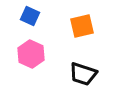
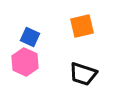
blue square: moved 21 px down
pink hexagon: moved 6 px left, 8 px down
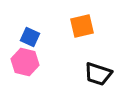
pink hexagon: rotated 12 degrees counterclockwise
black trapezoid: moved 15 px right
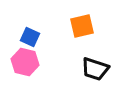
black trapezoid: moved 3 px left, 5 px up
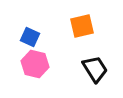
pink hexagon: moved 10 px right, 2 px down
black trapezoid: rotated 140 degrees counterclockwise
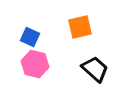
orange square: moved 2 px left, 1 px down
black trapezoid: rotated 16 degrees counterclockwise
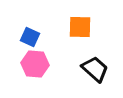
orange square: rotated 15 degrees clockwise
pink hexagon: rotated 8 degrees counterclockwise
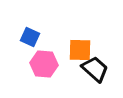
orange square: moved 23 px down
pink hexagon: moved 9 px right
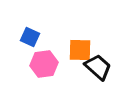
pink hexagon: rotated 12 degrees counterclockwise
black trapezoid: moved 3 px right, 2 px up
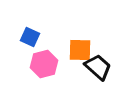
pink hexagon: rotated 8 degrees counterclockwise
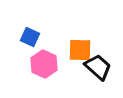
pink hexagon: rotated 20 degrees counterclockwise
